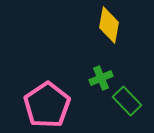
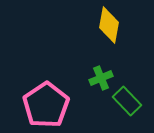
pink pentagon: moved 1 px left
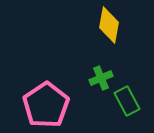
green rectangle: rotated 16 degrees clockwise
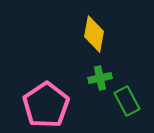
yellow diamond: moved 15 px left, 9 px down
green cross: moved 1 px left; rotated 10 degrees clockwise
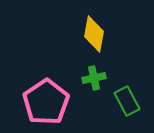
green cross: moved 6 px left
pink pentagon: moved 3 px up
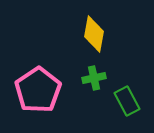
pink pentagon: moved 8 px left, 12 px up
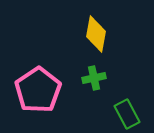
yellow diamond: moved 2 px right
green rectangle: moved 13 px down
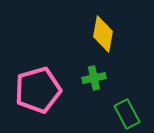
yellow diamond: moved 7 px right
pink pentagon: rotated 18 degrees clockwise
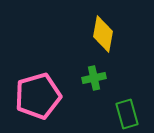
pink pentagon: moved 6 px down
green rectangle: rotated 12 degrees clockwise
